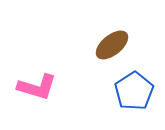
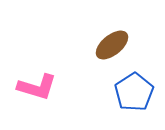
blue pentagon: moved 1 px down
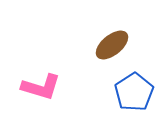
pink L-shape: moved 4 px right
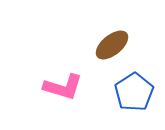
pink L-shape: moved 22 px right
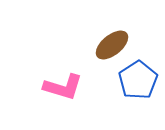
blue pentagon: moved 4 px right, 12 px up
